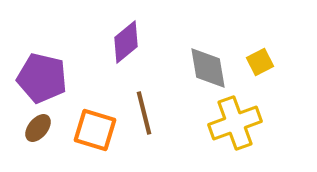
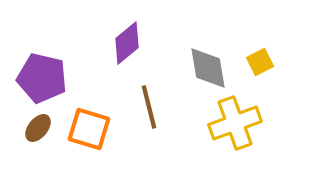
purple diamond: moved 1 px right, 1 px down
brown line: moved 5 px right, 6 px up
orange square: moved 6 px left, 1 px up
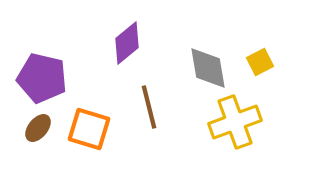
yellow cross: moved 1 px up
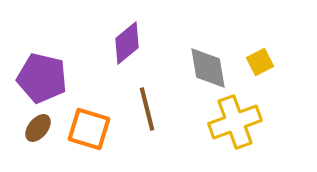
brown line: moved 2 px left, 2 px down
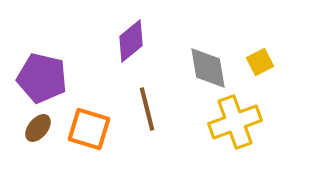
purple diamond: moved 4 px right, 2 px up
